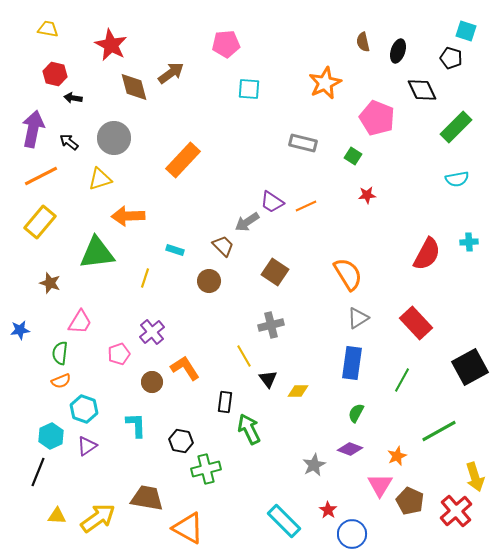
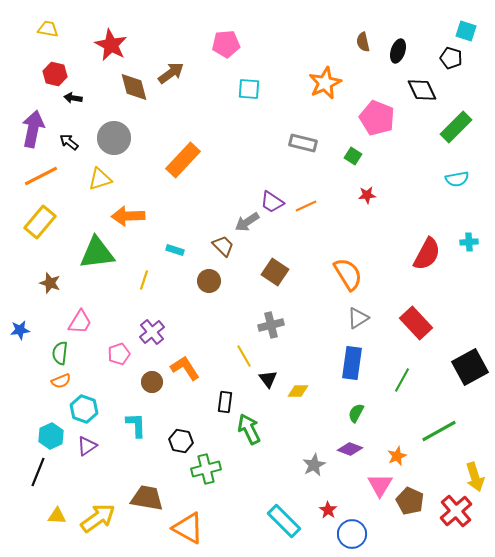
yellow line at (145, 278): moved 1 px left, 2 px down
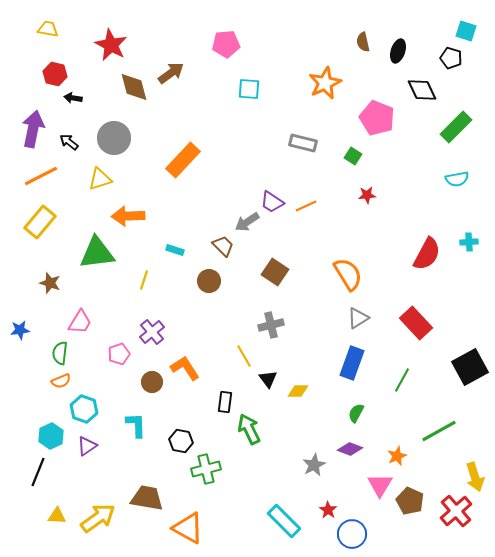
blue rectangle at (352, 363): rotated 12 degrees clockwise
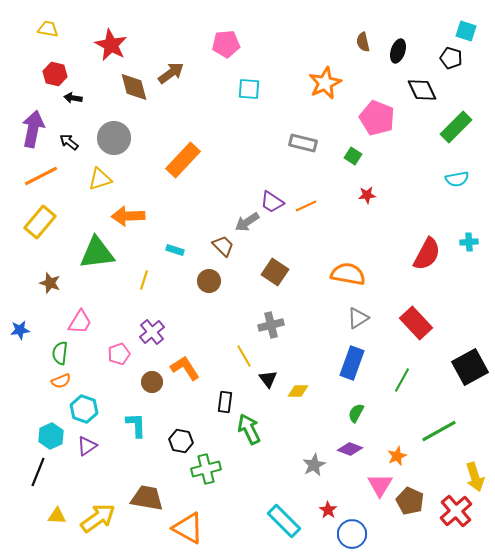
orange semicircle at (348, 274): rotated 48 degrees counterclockwise
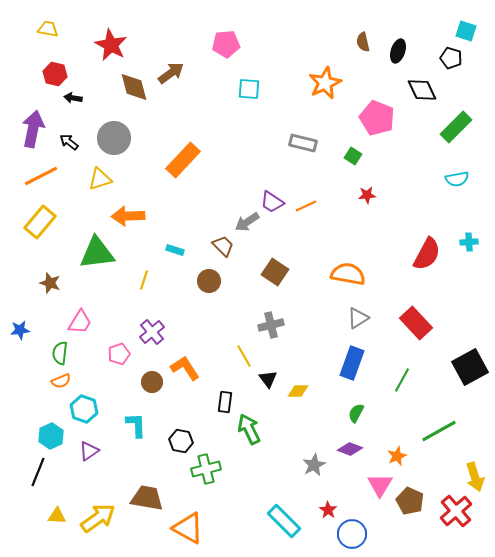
purple triangle at (87, 446): moved 2 px right, 5 px down
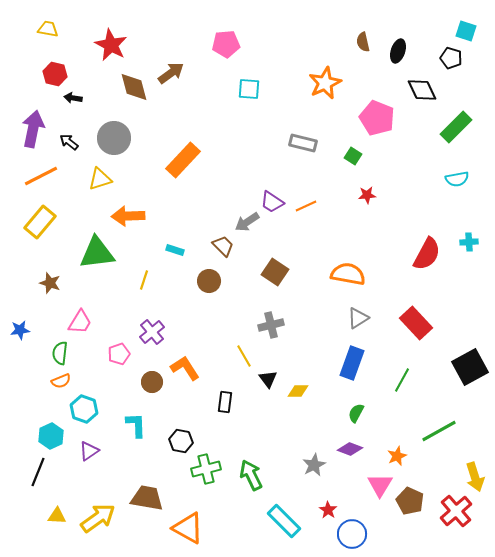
green arrow at (249, 429): moved 2 px right, 46 px down
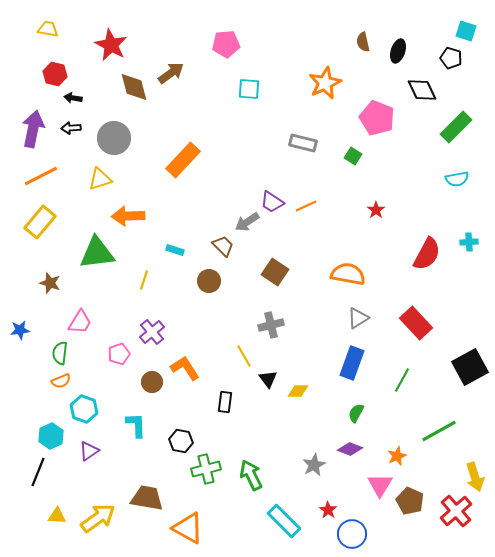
black arrow at (69, 142): moved 2 px right, 14 px up; rotated 42 degrees counterclockwise
red star at (367, 195): moved 9 px right, 15 px down; rotated 30 degrees counterclockwise
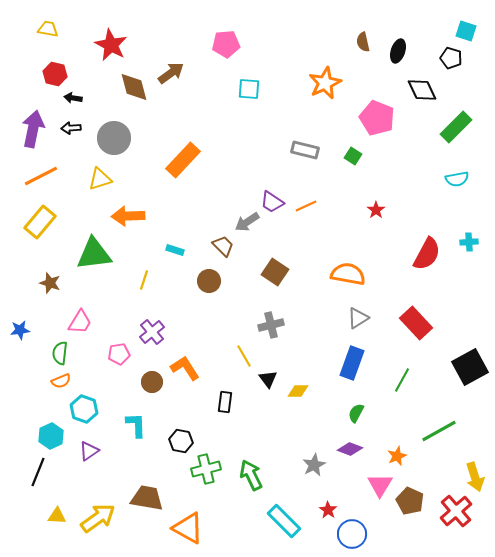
gray rectangle at (303, 143): moved 2 px right, 7 px down
green triangle at (97, 253): moved 3 px left, 1 px down
pink pentagon at (119, 354): rotated 10 degrees clockwise
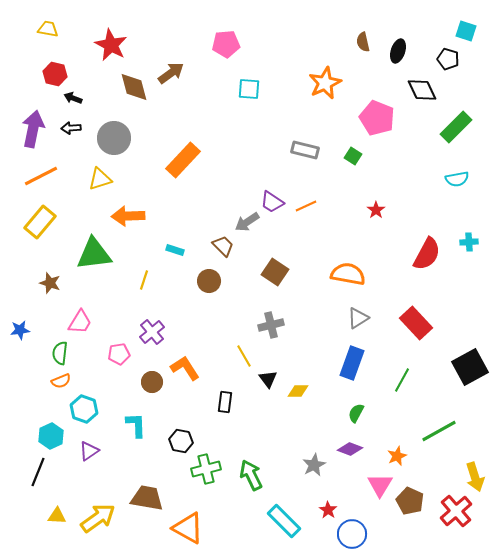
black pentagon at (451, 58): moved 3 px left, 1 px down
black arrow at (73, 98): rotated 12 degrees clockwise
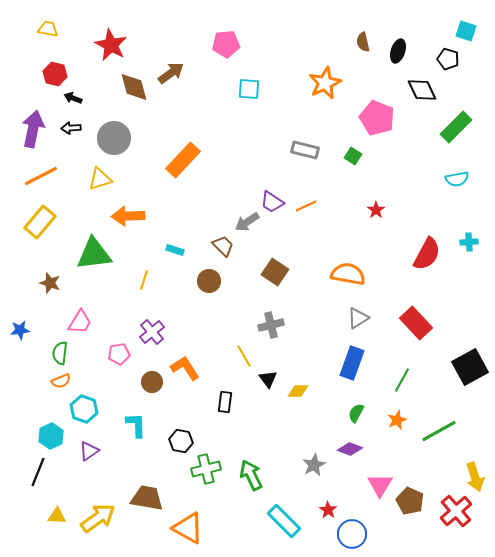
orange star at (397, 456): moved 36 px up
